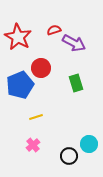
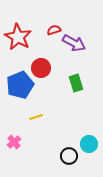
pink cross: moved 19 px left, 3 px up
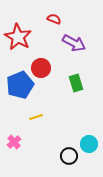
red semicircle: moved 11 px up; rotated 40 degrees clockwise
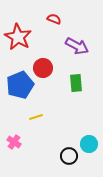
purple arrow: moved 3 px right, 3 px down
red circle: moved 2 px right
green rectangle: rotated 12 degrees clockwise
pink cross: rotated 16 degrees counterclockwise
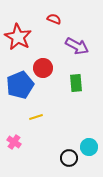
cyan circle: moved 3 px down
black circle: moved 2 px down
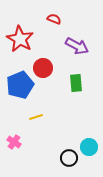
red star: moved 2 px right, 2 px down
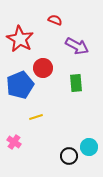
red semicircle: moved 1 px right, 1 px down
black circle: moved 2 px up
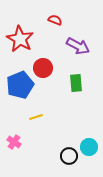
purple arrow: moved 1 px right
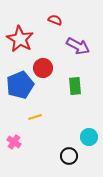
green rectangle: moved 1 px left, 3 px down
yellow line: moved 1 px left
cyan circle: moved 10 px up
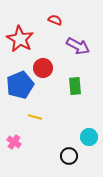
yellow line: rotated 32 degrees clockwise
